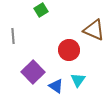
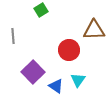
brown triangle: rotated 25 degrees counterclockwise
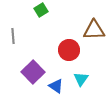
cyan triangle: moved 3 px right, 1 px up
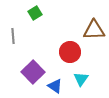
green square: moved 6 px left, 3 px down
red circle: moved 1 px right, 2 px down
blue triangle: moved 1 px left
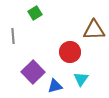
blue triangle: rotated 49 degrees counterclockwise
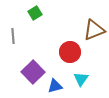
brown triangle: rotated 20 degrees counterclockwise
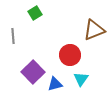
red circle: moved 3 px down
blue triangle: moved 2 px up
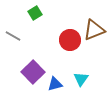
gray line: rotated 56 degrees counterclockwise
red circle: moved 15 px up
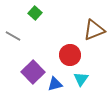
green square: rotated 16 degrees counterclockwise
red circle: moved 15 px down
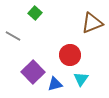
brown triangle: moved 2 px left, 7 px up
